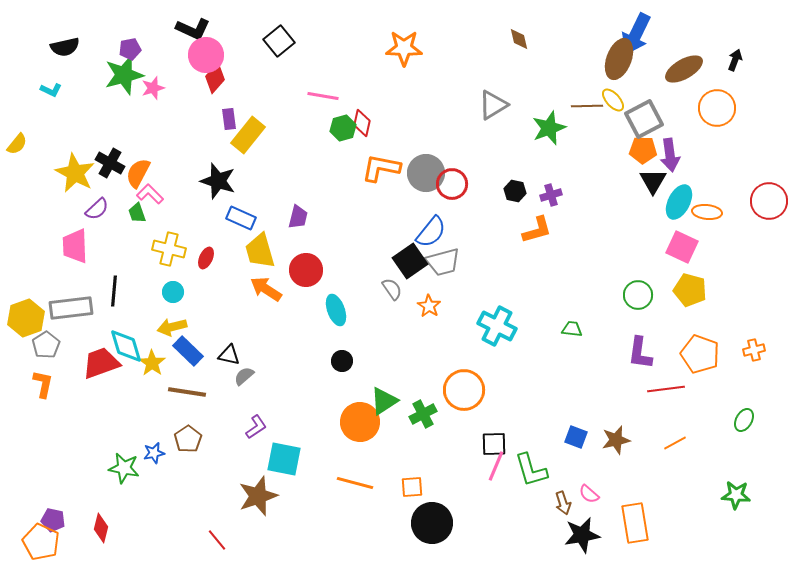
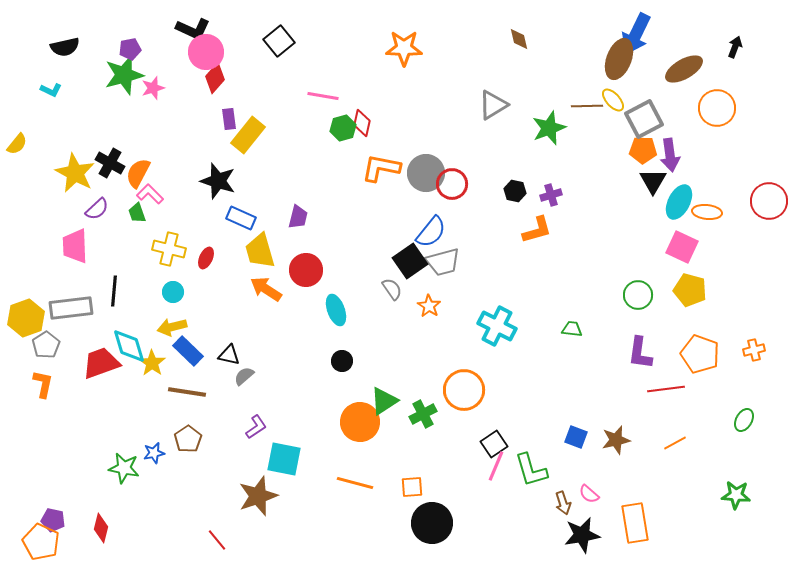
pink circle at (206, 55): moved 3 px up
black arrow at (735, 60): moved 13 px up
cyan diamond at (126, 346): moved 3 px right
black square at (494, 444): rotated 32 degrees counterclockwise
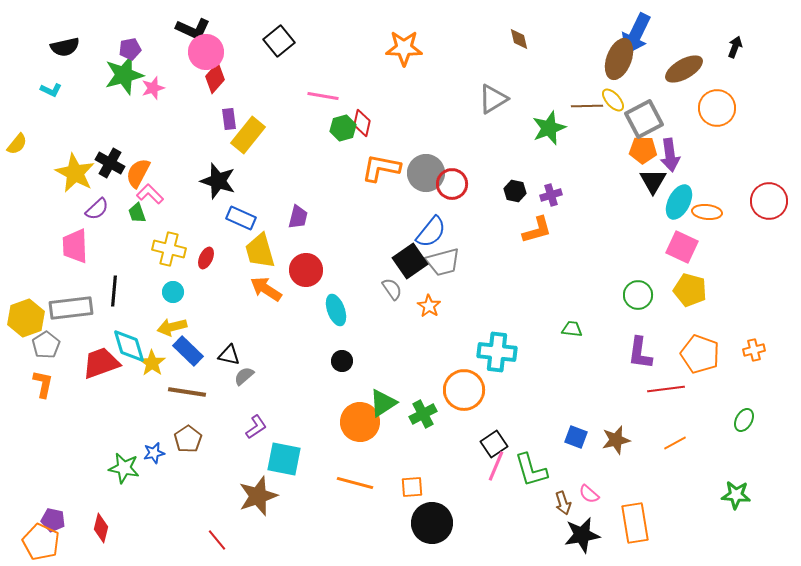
gray triangle at (493, 105): moved 6 px up
cyan cross at (497, 326): moved 26 px down; rotated 21 degrees counterclockwise
green triangle at (384, 401): moved 1 px left, 2 px down
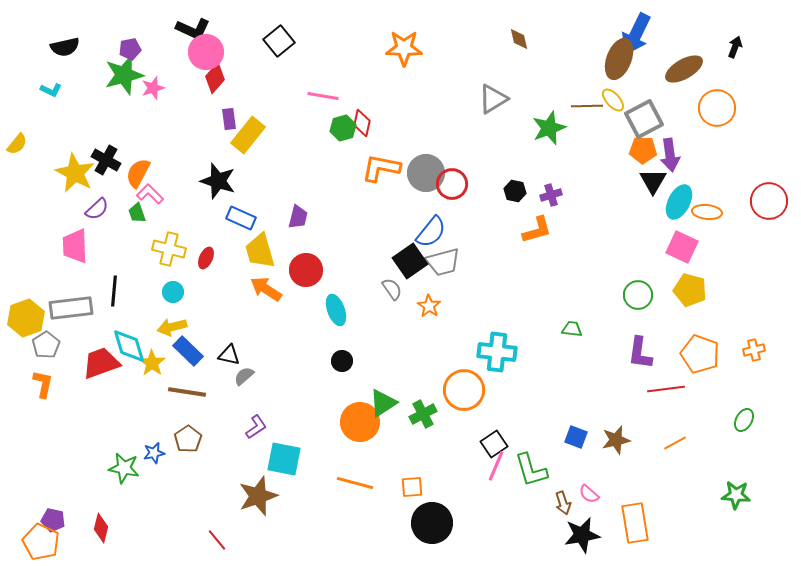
black cross at (110, 163): moved 4 px left, 3 px up
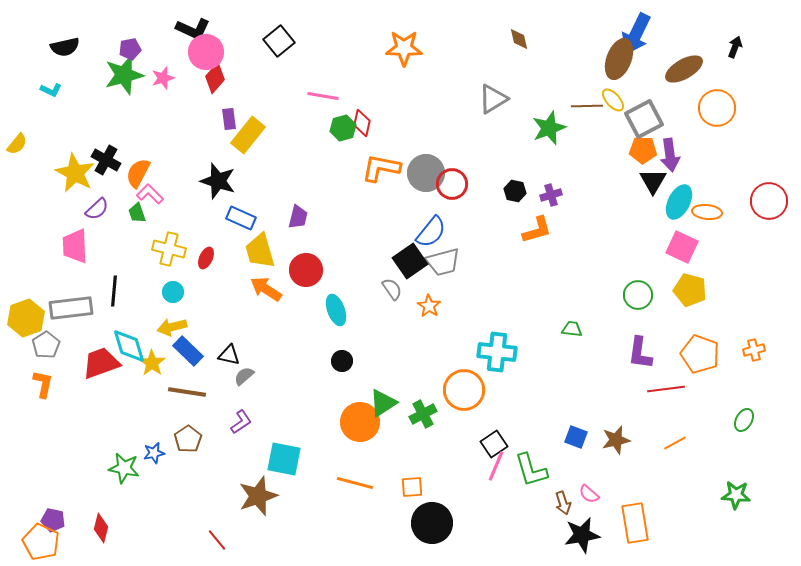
pink star at (153, 88): moved 10 px right, 10 px up
purple L-shape at (256, 427): moved 15 px left, 5 px up
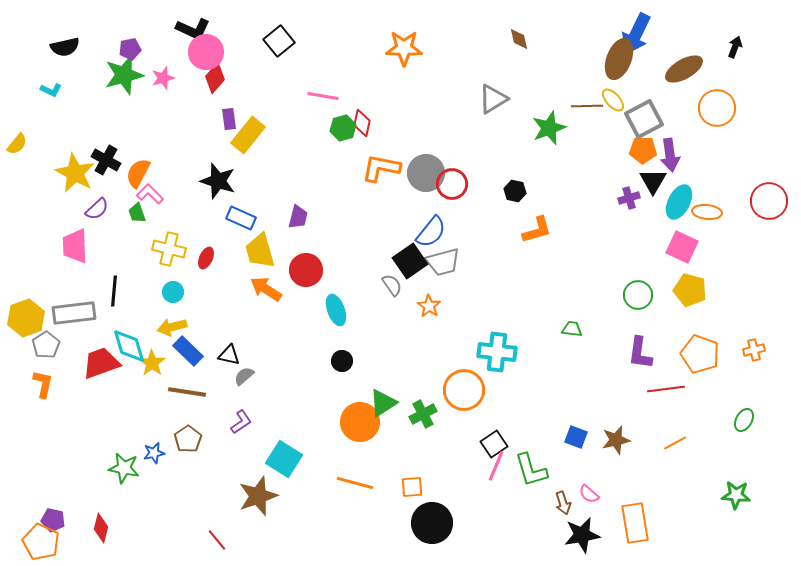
purple cross at (551, 195): moved 78 px right, 3 px down
gray semicircle at (392, 289): moved 4 px up
gray rectangle at (71, 308): moved 3 px right, 5 px down
cyan square at (284, 459): rotated 21 degrees clockwise
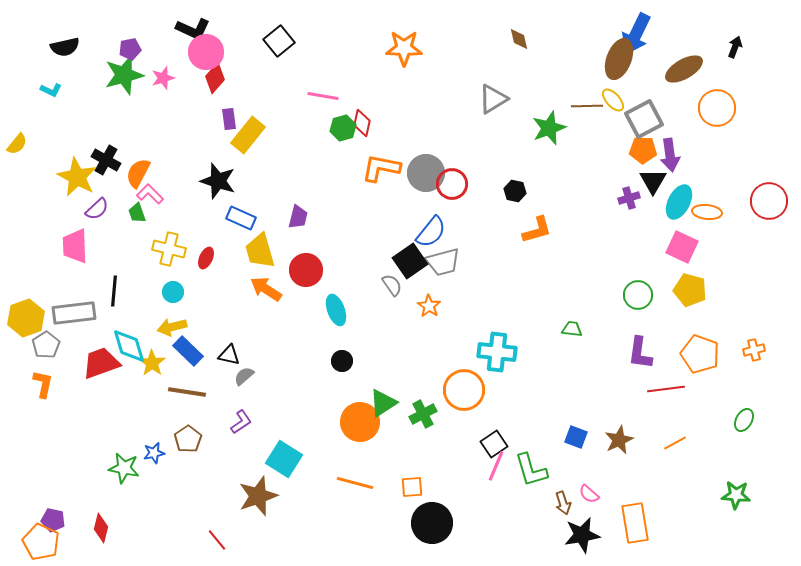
yellow star at (75, 173): moved 2 px right, 4 px down
brown star at (616, 440): moved 3 px right; rotated 12 degrees counterclockwise
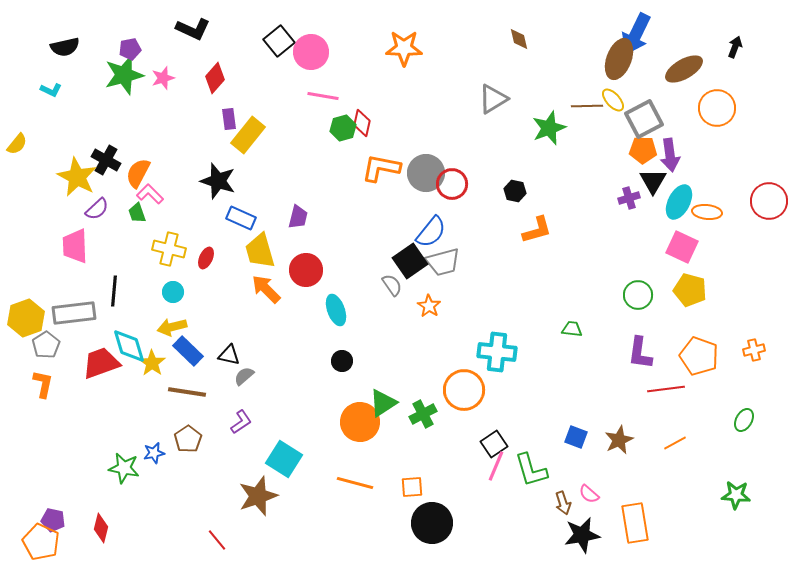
pink circle at (206, 52): moved 105 px right
orange arrow at (266, 289): rotated 12 degrees clockwise
orange pentagon at (700, 354): moved 1 px left, 2 px down
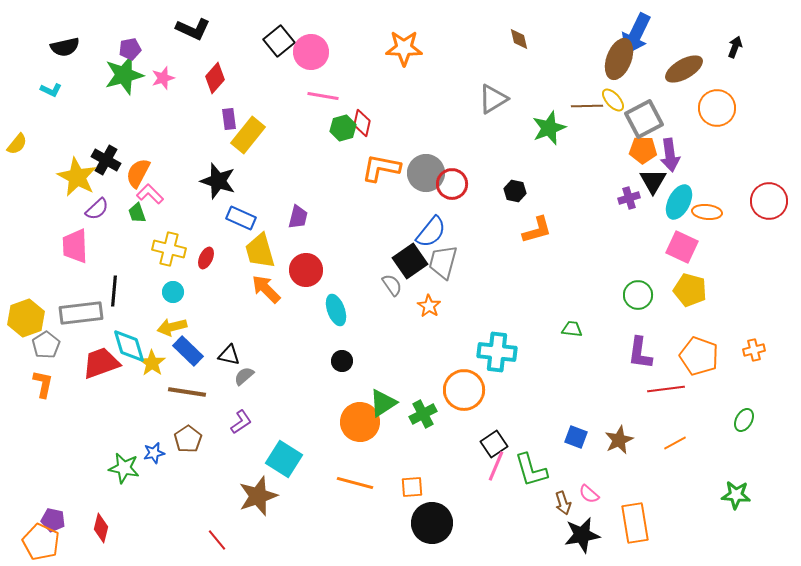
gray trapezoid at (443, 262): rotated 120 degrees clockwise
gray rectangle at (74, 313): moved 7 px right
